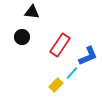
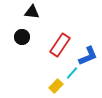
yellow rectangle: moved 1 px down
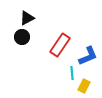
black triangle: moved 5 px left, 6 px down; rotated 35 degrees counterclockwise
cyan line: rotated 48 degrees counterclockwise
yellow rectangle: moved 28 px right; rotated 16 degrees counterclockwise
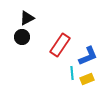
yellow rectangle: moved 3 px right, 7 px up; rotated 40 degrees clockwise
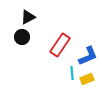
black triangle: moved 1 px right, 1 px up
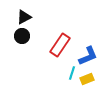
black triangle: moved 4 px left
black circle: moved 1 px up
cyan line: rotated 24 degrees clockwise
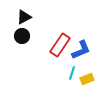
blue L-shape: moved 7 px left, 6 px up
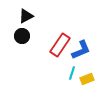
black triangle: moved 2 px right, 1 px up
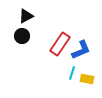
red rectangle: moved 1 px up
yellow rectangle: rotated 32 degrees clockwise
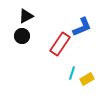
blue L-shape: moved 1 px right, 23 px up
yellow rectangle: rotated 40 degrees counterclockwise
